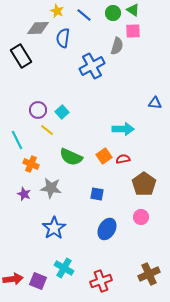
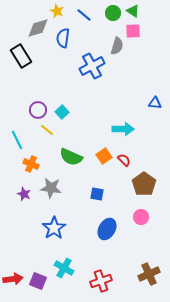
green triangle: moved 1 px down
gray diamond: rotated 15 degrees counterclockwise
red semicircle: moved 1 px right, 1 px down; rotated 56 degrees clockwise
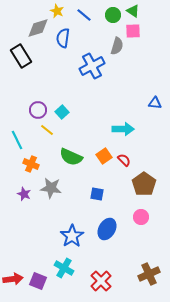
green circle: moved 2 px down
blue star: moved 18 px right, 8 px down
red cross: rotated 25 degrees counterclockwise
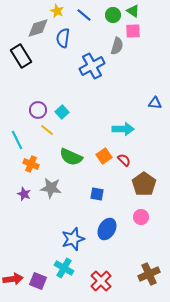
blue star: moved 1 px right, 3 px down; rotated 15 degrees clockwise
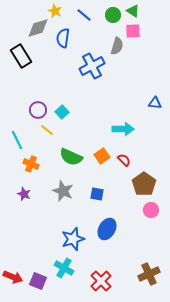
yellow star: moved 2 px left
orange square: moved 2 px left
gray star: moved 12 px right, 3 px down; rotated 15 degrees clockwise
pink circle: moved 10 px right, 7 px up
red arrow: moved 2 px up; rotated 30 degrees clockwise
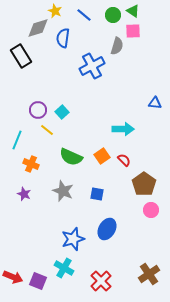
cyan line: rotated 48 degrees clockwise
brown cross: rotated 10 degrees counterclockwise
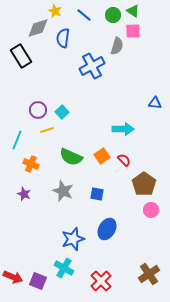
yellow line: rotated 56 degrees counterclockwise
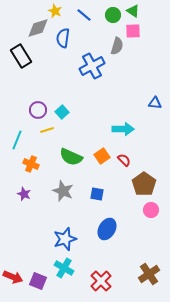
blue star: moved 8 px left
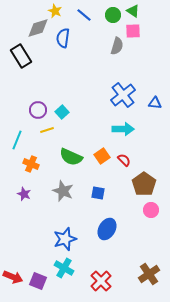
blue cross: moved 31 px right, 29 px down; rotated 10 degrees counterclockwise
blue square: moved 1 px right, 1 px up
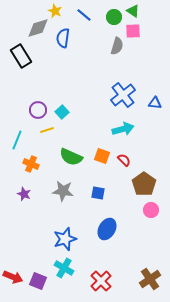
green circle: moved 1 px right, 2 px down
cyan arrow: rotated 15 degrees counterclockwise
orange square: rotated 35 degrees counterclockwise
gray star: rotated 15 degrees counterclockwise
brown cross: moved 1 px right, 5 px down
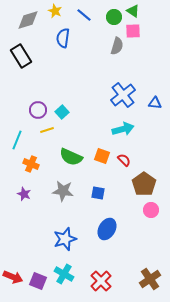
gray diamond: moved 10 px left, 8 px up
cyan cross: moved 6 px down
